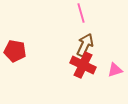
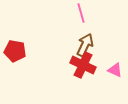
pink triangle: rotated 42 degrees clockwise
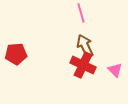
brown arrow: moved 1 px down; rotated 50 degrees counterclockwise
red pentagon: moved 1 px right, 3 px down; rotated 15 degrees counterclockwise
pink triangle: rotated 21 degrees clockwise
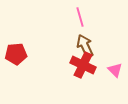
pink line: moved 1 px left, 4 px down
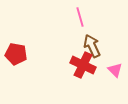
brown arrow: moved 7 px right
red pentagon: rotated 15 degrees clockwise
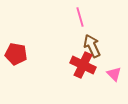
pink triangle: moved 1 px left, 4 px down
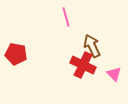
pink line: moved 14 px left
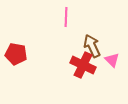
pink line: rotated 18 degrees clockwise
pink triangle: moved 2 px left, 14 px up
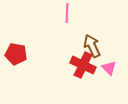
pink line: moved 1 px right, 4 px up
pink triangle: moved 3 px left, 8 px down
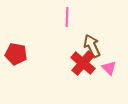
pink line: moved 4 px down
red cross: moved 2 px up; rotated 15 degrees clockwise
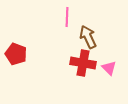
brown arrow: moved 4 px left, 9 px up
red pentagon: rotated 10 degrees clockwise
red cross: rotated 30 degrees counterclockwise
